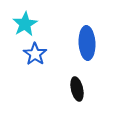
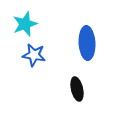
cyan star: rotated 10 degrees clockwise
blue star: moved 1 px left, 1 px down; rotated 25 degrees counterclockwise
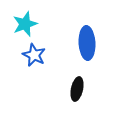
blue star: rotated 15 degrees clockwise
black ellipse: rotated 25 degrees clockwise
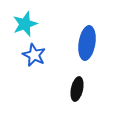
blue ellipse: rotated 12 degrees clockwise
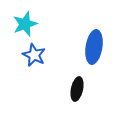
blue ellipse: moved 7 px right, 4 px down
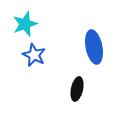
blue ellipse: rotated 20 degrees counterclockwise
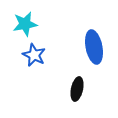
cyan star: rotated 10 degrees clockwise
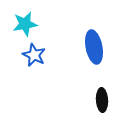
black ellipse: moved 25 px right, 11 px down; rotated 15 degrees counterclockwise
